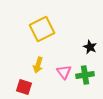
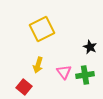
red square: rotated 21 degrees clockwise
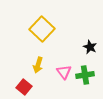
yellow square: rotated 20 degrees counterclockwise
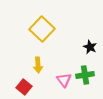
yellow arrow: rotated 21 degrees counterclockwise
pink triangle: moved 8 px down
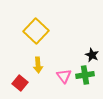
yellow square: moved 6 px left, 2 px down
black star: moved 2 px right, 8 px down
pink triangle: moved 4 px up
red square: moved 4 px left, 4 px up
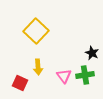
black star: moved 2 px up
yellow arrow: moved 2 px down
red square: rotated 14 degrees counterclockwise
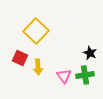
black star: moved 2 px left
red square: moved 25 px up
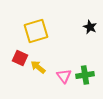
yellow square: rotated 30 degrees clockwise
black star: moved 26 px up
yellow arrow: rotated 133 degrees clockwise
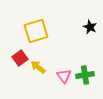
red square: rotated 28 degrees clockwise
